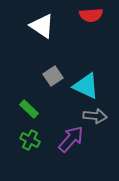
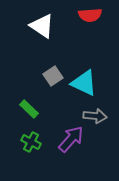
red semicircle: moved 1 px left
cyan triangle: moved 2 px left, 3 px up
green cross: moved 1 px right, 2 px down
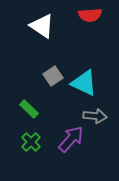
green cross: rotated 18 degrees clockwise
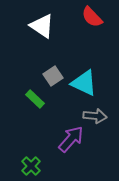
red semicircle: moved 2 px right, 2 px down; rotated 50 degrees clockwise
green rectangle: moved 6 px right, 10 px up
green cross: moved 24 px down
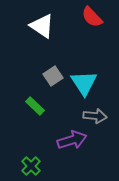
cyan triangle: rotated 32 degrees clockwise
green rectangle: moved 7 px down
purple arrow: moved 1 px right, 1 px down; rotated 32 degrees clockwise
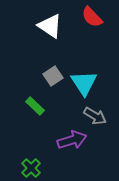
white triangle: moved 8 px right
gray arrow: rotated 25 degrees clockwise
green cross: moved 2 px down
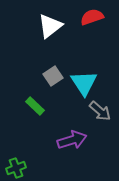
red semicircle: rotated 115 degrees clockwise
white triangle: rotated 48 degrees clockwise
gray arrow: moved 5 px right, 5 px up; rotated 10 degrees clockwise
green cross: moved 15 px left; rotated 24 degrees clockwise
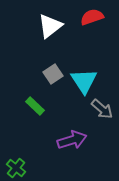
gray square: moved 2 px up
cyan triangle: moved 2 px up
gray arrow: moved 2 px right, 2 px up
green cross: rotated 30 degrees counterclockwise
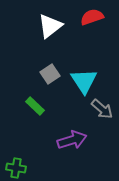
gray square: moved 3 px left
green cross: rotated 30 degrees counterclockwise
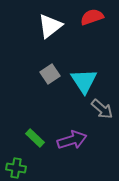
green rectangle: moved 32 px down
